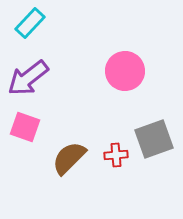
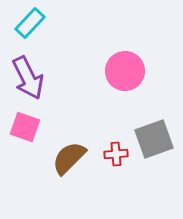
purple arrow: rotated 78 degrees counterclockwise
red cross: moved 1 px up
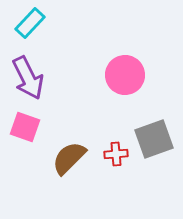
pink circle: moved 4 px down
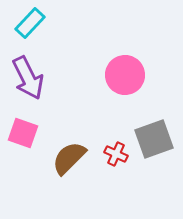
pink square: moved 2 px left, 6 px down
red cross: rotated 30 degrees clockwise
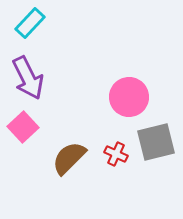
pink circle: moved 4 px right, 22 px down
pink square: moved 6 px up; rotated 28 degrees clockwise
gray square: moved 2 px right, 3 px down; rotated 6 degrees clockwise
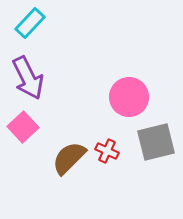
red cross: moved 9 px left, 3 px up
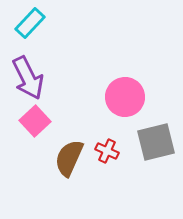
pink circle: moved 4 px left
pink square: moved 12 px right, 6 px up
brown semicircle: rotated 21 degrees counterclockwise
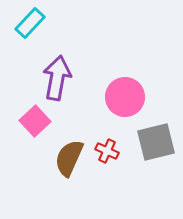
purple arrow: moved 29 px right; rotated 144 degrees counterclockwise
